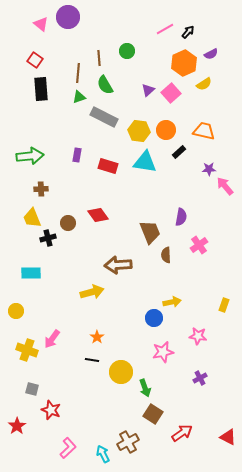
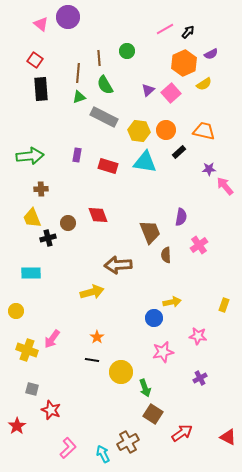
red diamond at (98, 215): rotated 15 degrees clockwise
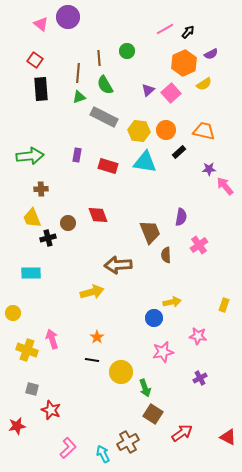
yellow circle at (16, 311): moved 3 px left, 2 px down
pink arrow at (52, 339): rotated 126 degrees clockwise
red star at (17, 426): rotated 24 degrees clockwise
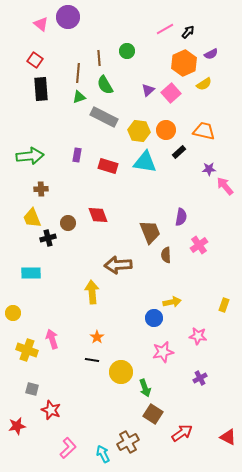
yellow arrow at (92, 292): rotated 80 degrees counterclockwise
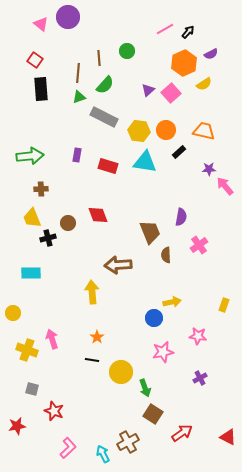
green semicircle at (105, 85): rotated 108 degrees counterclockwise
red star at (51, 410): moved 3 px right, 1 px down
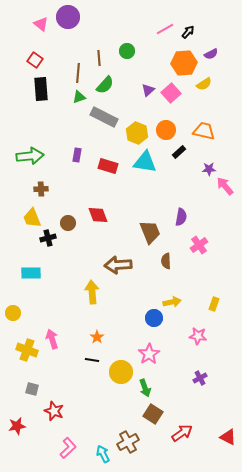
orange hexagon at (184, 63): rotated 20 degrees clockwise
yellow hexagon at (139, 131): moved 2 px left, 2 px down; rotated 15 degrees clockwise
brown semicircle at (166, 255): moved 6 px down
yellow rectangle at (224, 305): moved 10 px left, 1 px up
pink star at (163, 352): moved 14 px left, 2 px down; rotated 20 degrees counterclockwise
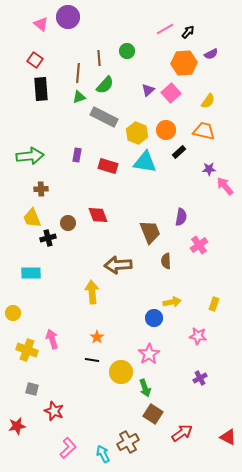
yellow semicircle at (204, 84): moved 4 px right, 17 px down; rotated 21 degrees counterclockwise
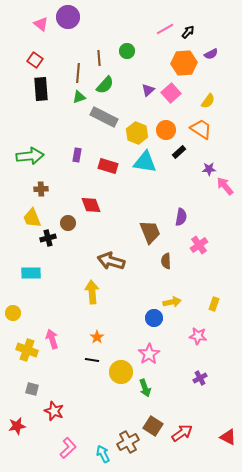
orange trapezoid at (204, 131): moved 3 px left, 2 px up; rotated 20 degrees clockwise
red diamond at (98, 215): moved 7 px left, 10 px up
brown arrow at (118, 265): moved 7 px left, 4 px up; rotated 20 degrees clockwise
brown square at (153, 414): moved 12 px down
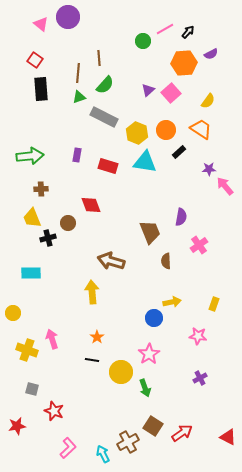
green circle at (127, 51): moved 16 px right, 10 px up
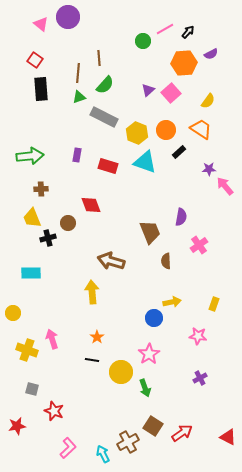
cyan triangle at (145, 162): rotated 10 degrees clockwise
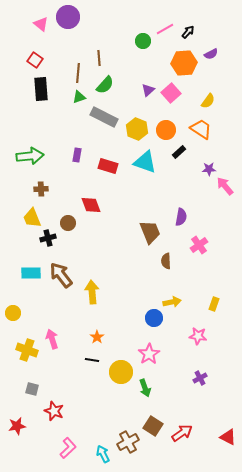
yellow hexagon at (137, 133): moved 4 px up
brown arrow at (111, 261): moved 50 px left, 14 px down; rotated 36 degrees clockwise
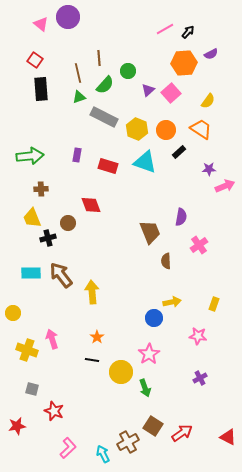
green circle at (143, 41): moved 15 px left, 30 px down
brown line at (78, 73): rotated 18 degrees counterclockwise
pink arrow at (225, 186): rotated 108 degrees clockwise
